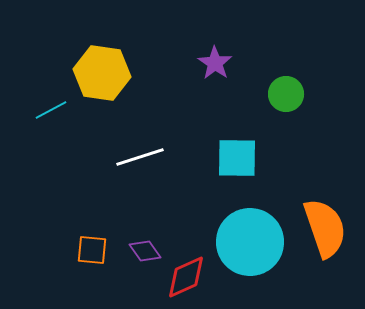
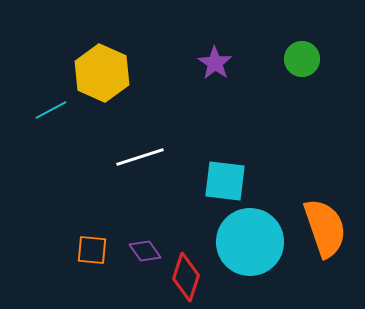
yellow hexagon: rotated 16 degrees clockwise
green circle: moved 16 px right, 35 px up
cyan square: moved 12 px left, 23 px down; rotated 6 degrees clockwise
red diamond: rotated 48 degrees counterclockwise
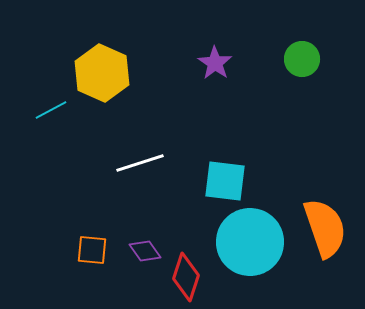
white line: moved 6 px down
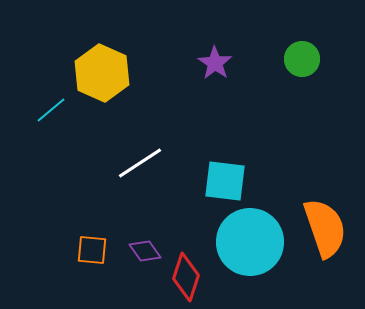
cyan line: rotated 12 degrees counterclockwise
white line: rotated 15 degrees counterclockwise
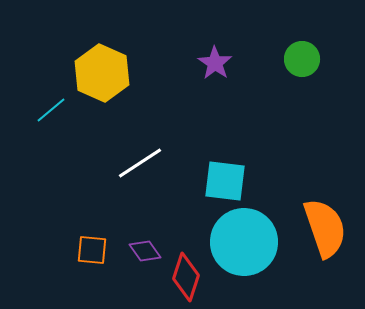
cyan circle: moved 6 px left
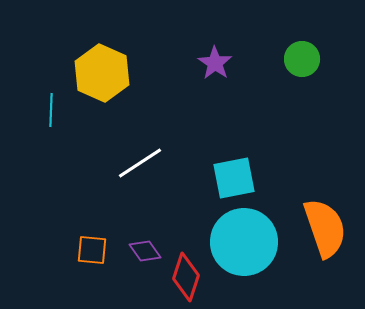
cyan line: rotated 48 degrees counterclockwise
cyan square: moved 9 px right, 3 px up; rotated 18 degrees counterclockwise
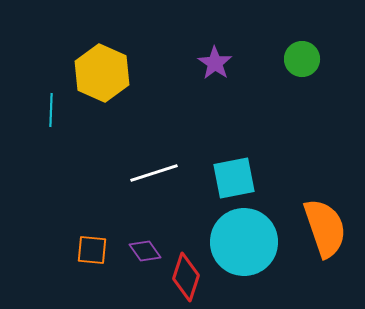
white line: moved 14 px right, 10 px down; rotated 15 degrees clockwise
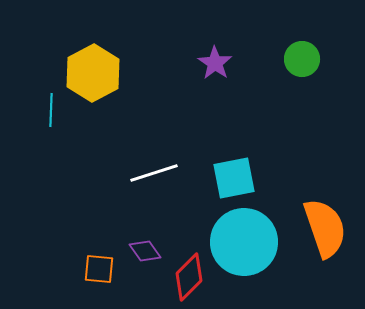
yellow hexagon: moved 9 px left; rotated 8 degrees clockwise
orange square: moved 7 px right, 19 px down
red diamond: moved 3 px right; rotated 27 degrees clockwise
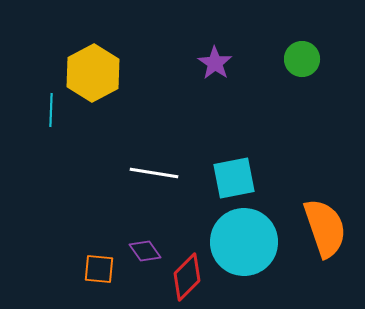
white line: rotated 27 degrees clockwise
red diamond: moved 2 px left
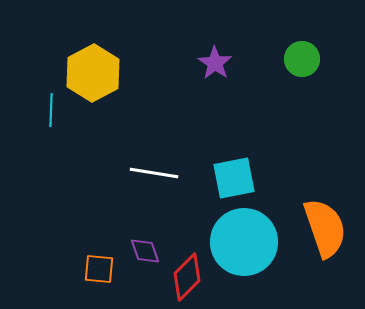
purple diamond: rotated 16 degrees clockwise
